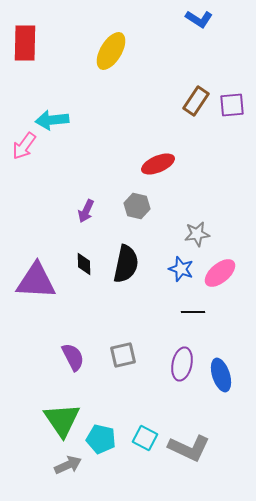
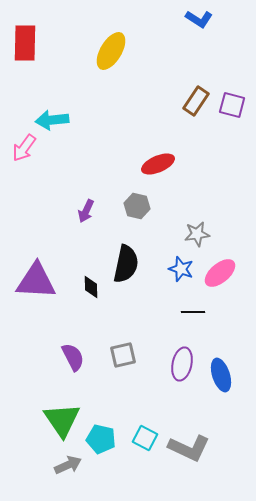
purple square: rotated 20 degrees clockwise
pink arrow: moved 2 px down
black diamond: moved 7 px right, 23 px down
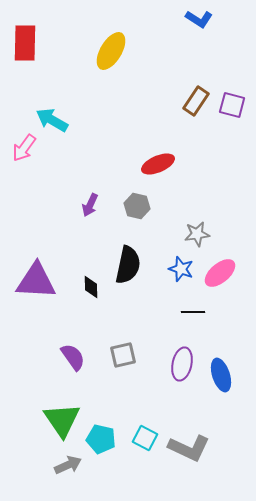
cyan arrow: rotated 36 degrees clockwise
purple arrow: moved 4 px right, 6 px up
black semicircle: moved 2 px right, 1 px down
purple semicircle: rotated 8 degrees counterclockwise
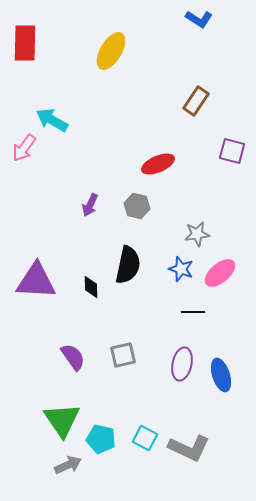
purple square: moved 46 px down
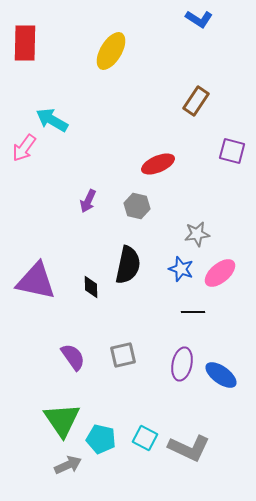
purple arrow: moved 2 px left, 4 px up
purple triangle: rotated 9 degrees clockwise
blue ellipse: rotated 36 degrees counterclockwise
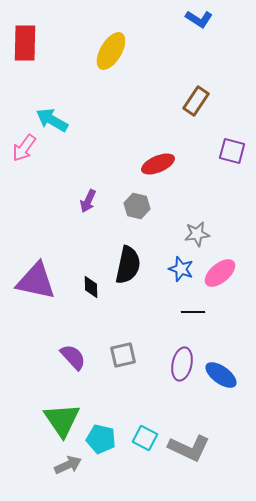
purple semicircle: rotated 8 degrees counterclockwise
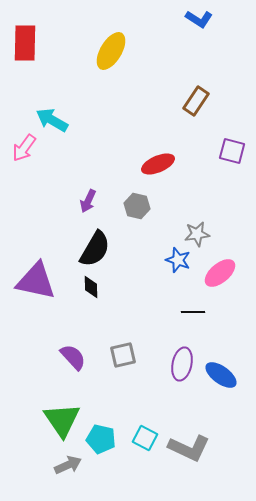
black semicircle: moved 33 px left, 16 px up; rotated 18 degrees clockwise
blue star: moved 3 px left, 9 px up
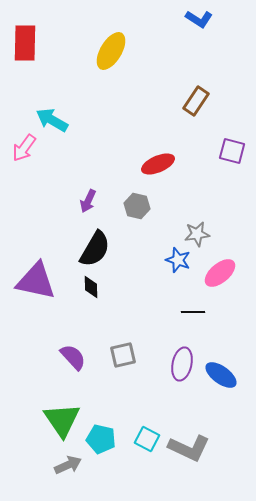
cyan square: moved 2 px right, 1 px down
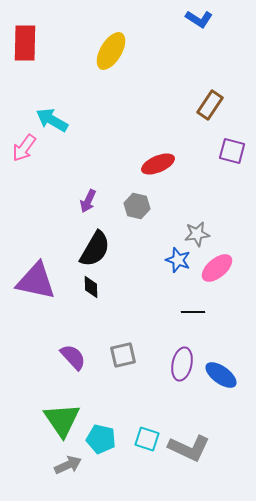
brown rectangle: moved 14 px right, 4 px down
pink ellipse: moved 3 px left, 5 px up
cyan square: rotated 10 degrees counterclockwise
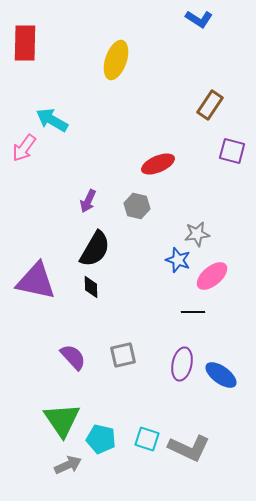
yellow ellipse: moved 5 px right, 9 px down; rotated 12 degrees counterclockwise
pink ellipse: moved 5 px left, 8 px down
